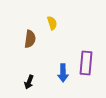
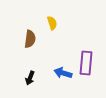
blue arrow: rotated 108 degrees clockwise
black arrow: moved 1 px right, 4 px up
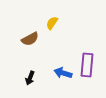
yellow semicircle: rotated 128 degrees counterclockwise
brown semicircle: rotated 54 degrees clockwise
purple rectangle: moved 1 px right, 2 px down
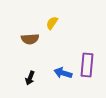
brown semicircle: rotated 24 degrees clockwise
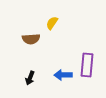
brown semicircle: moved 1 px right
blue arrow: moved 2 px down; rotated 18 degrees counterclockwise
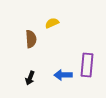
yellow semicircle: rotated 32 degrees clockwise
brown semicircle: rotated 90 degrees counterclockwise
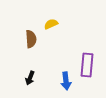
yellow semicircle: moved 1 px left, 1 px down
blue arrow: moved 3 px right, 6 px down; rotated 96 degrees counterclockwise
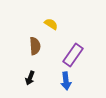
yellow semicircle: rotated 56 degrees clockwise
brown semicircle: moved 4 px right, 7 px down
purple rectangle: moved 14 px left, 10 px up; rotated 30 degrees clockwise
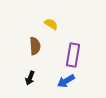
purple rectangle: rotated 25 degrees counterclockwise
blue arrow: rotated 66 degrees clockwise
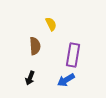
yellow semicircle: rotated 32 degrees clockwise
blue arrow: moved 1 px up
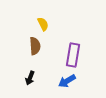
yellow semicircle: moved 8 px left
blue arrow: moved 1 px right, 1 px down
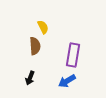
yellow semicircle: moved 3 px down
